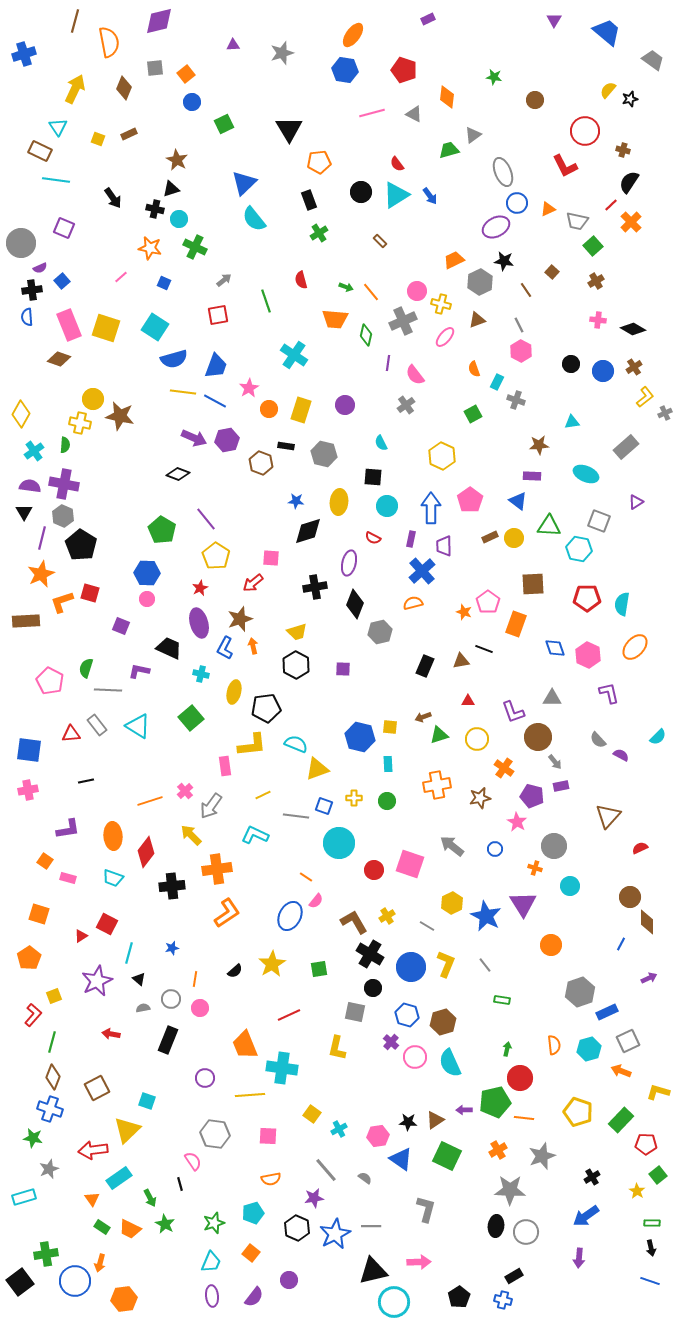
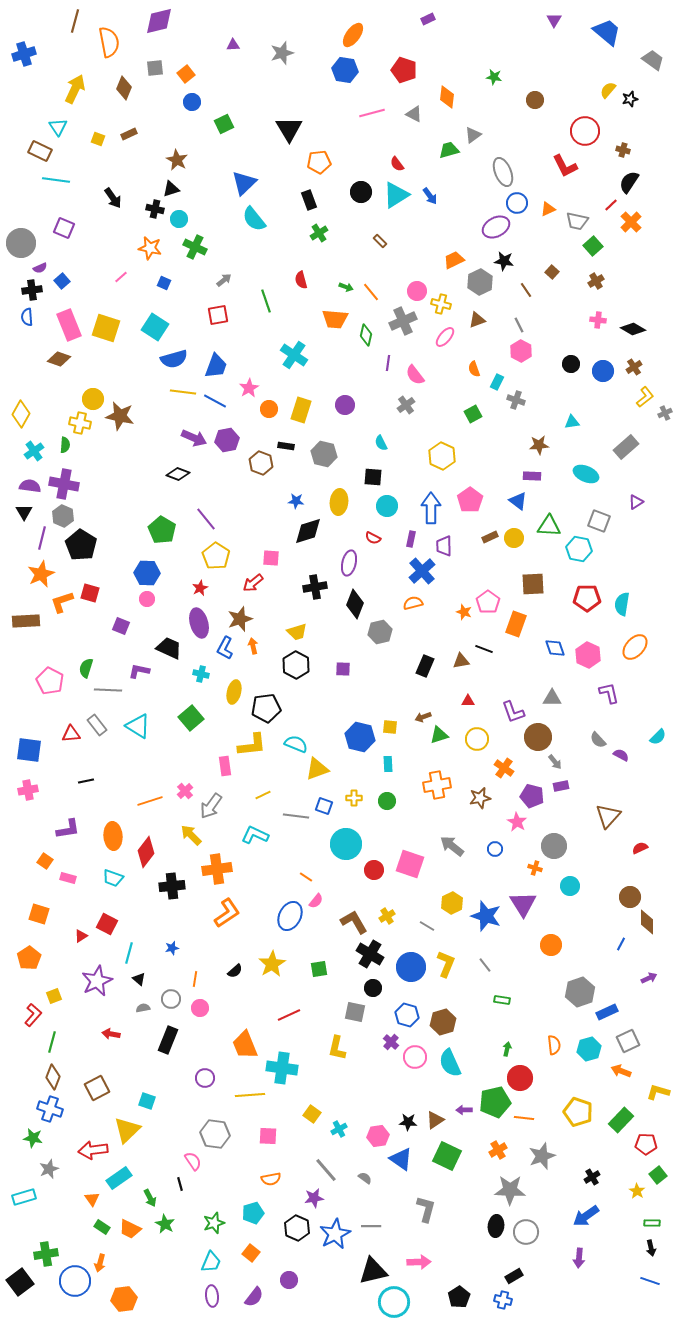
cyan circle at (339, 843): moved 7 px right, 1 px down
blue star at (486, 916): rotated 8 degrees counterclockwise
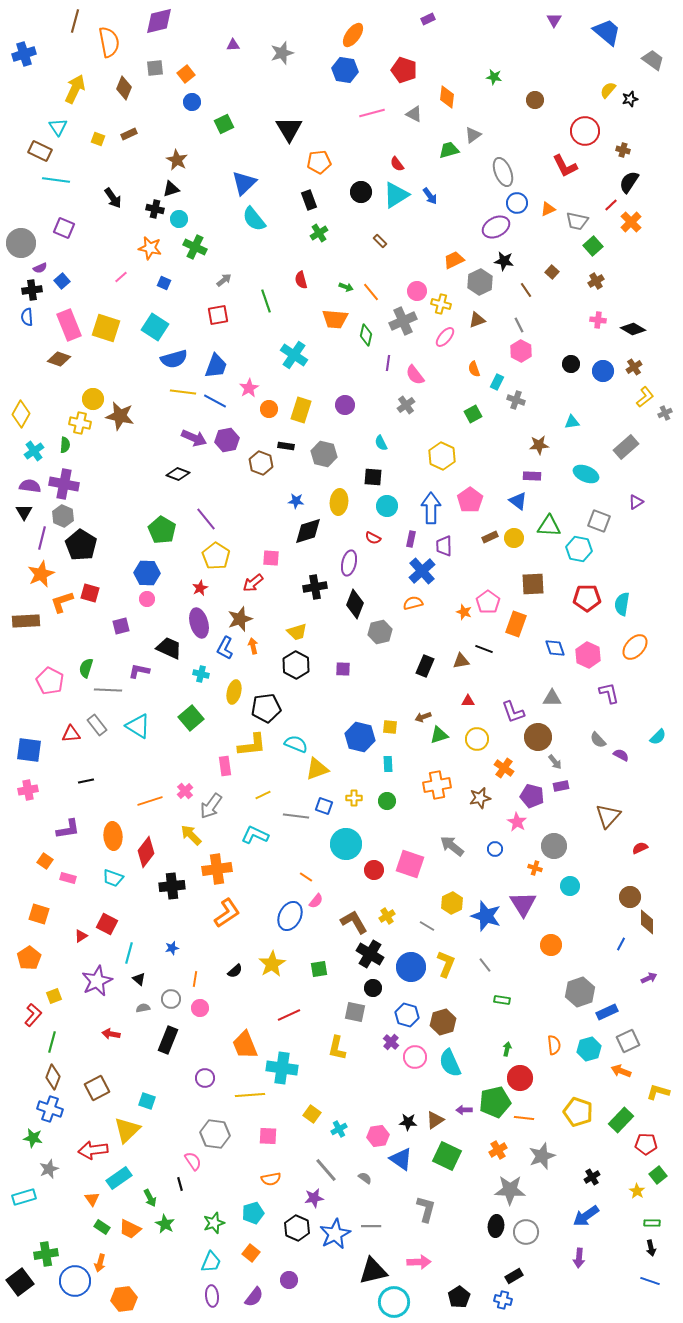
purple square at (121, 626): rotated 36 degrees counterclockwise
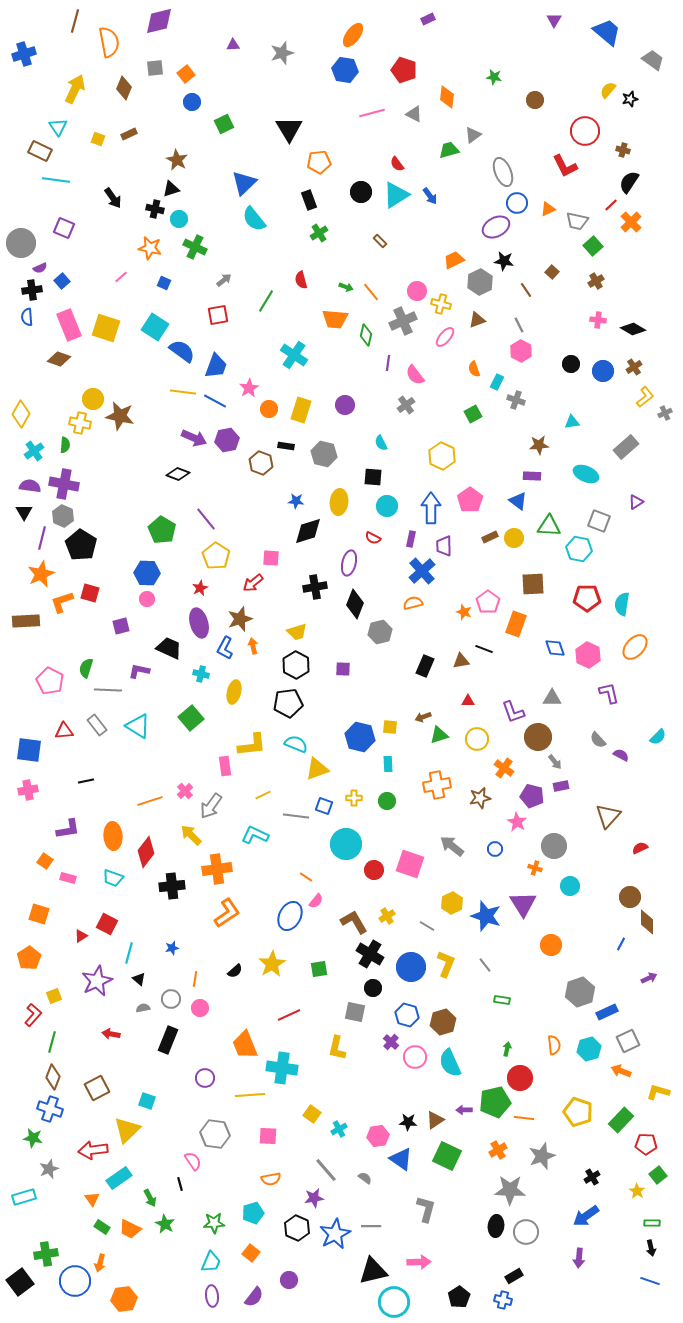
green line at (266, 301): rotated 50 degrees clockwise
blue semicircle at (174, 359): moved 8 px right, 8 px up; rotated 128 degrees counterclockwise
black pentagon at (266, 708): moved 22 px right, 5 px up
red triangle at (71, 734): moved 7 px left, 3 px up
green star at (214, 1223): rotated 15 degrees clockwise
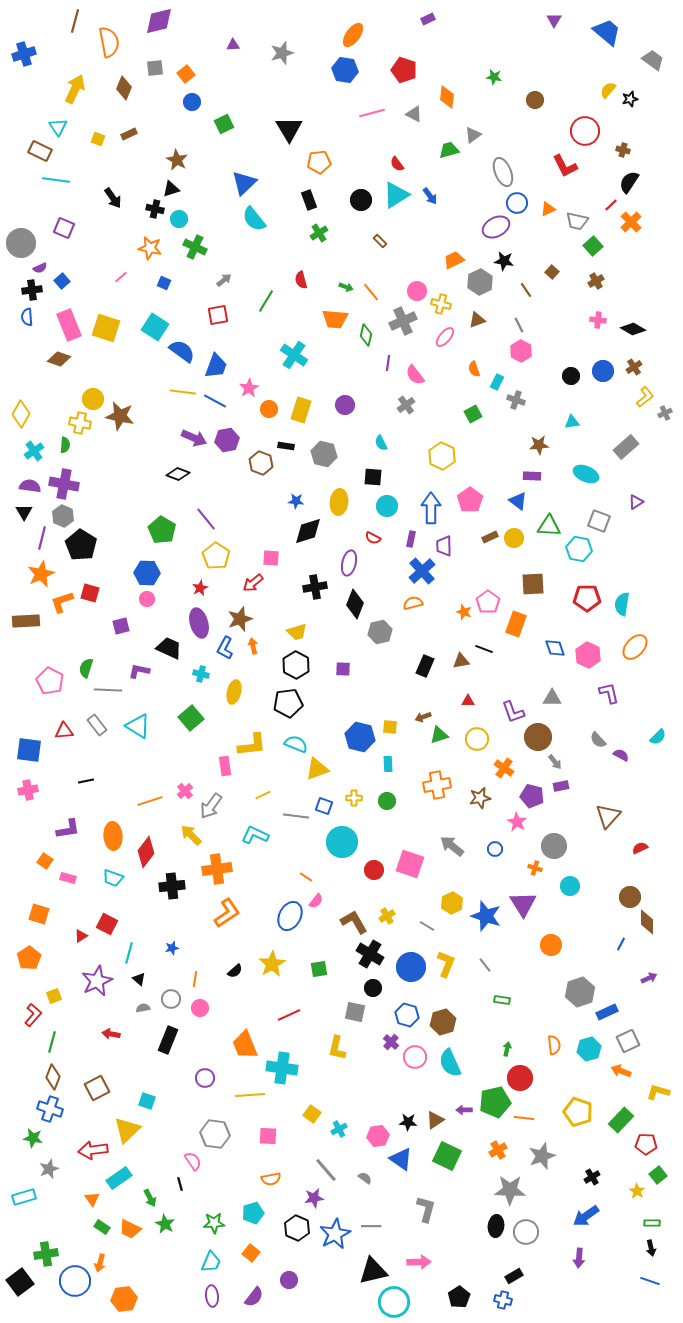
black circle at (361, 192): moved 8 px down
black circle at (571, 364): moved 12 px down
cyan circle at (346, 844): moved 4 px left, 2 px up
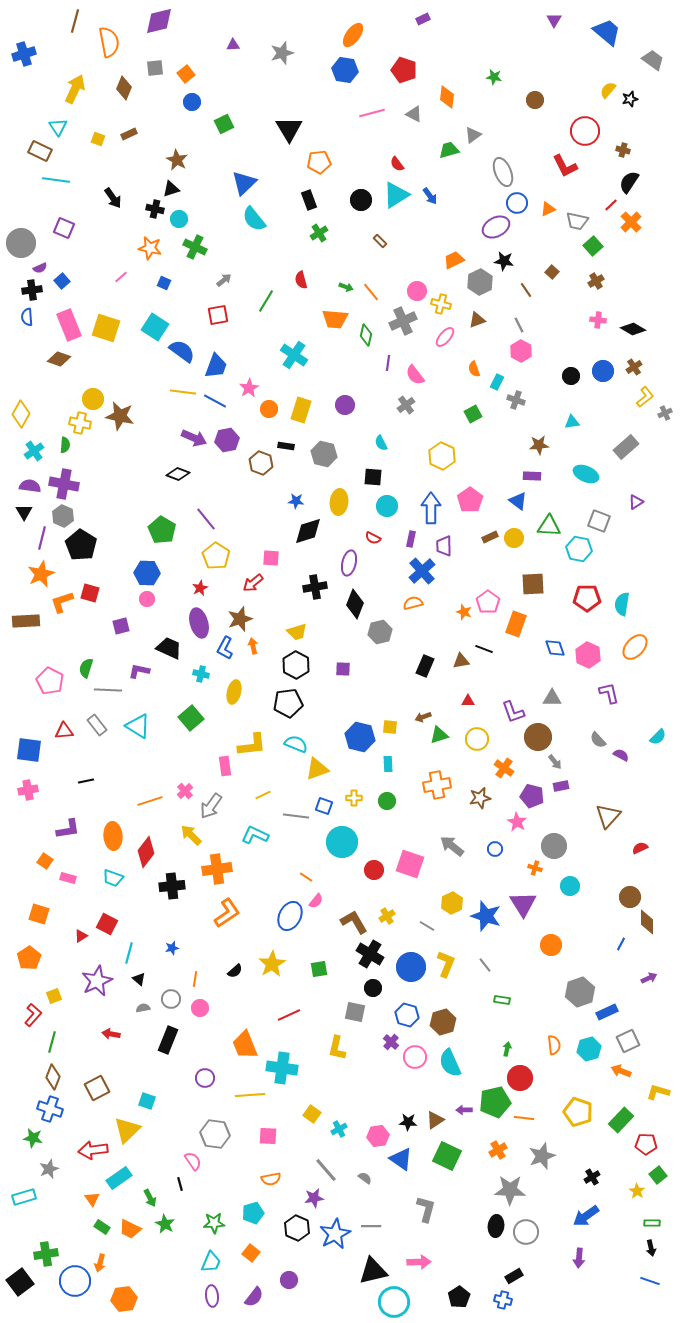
purple rectangle at (428, 19): moved 5 px left
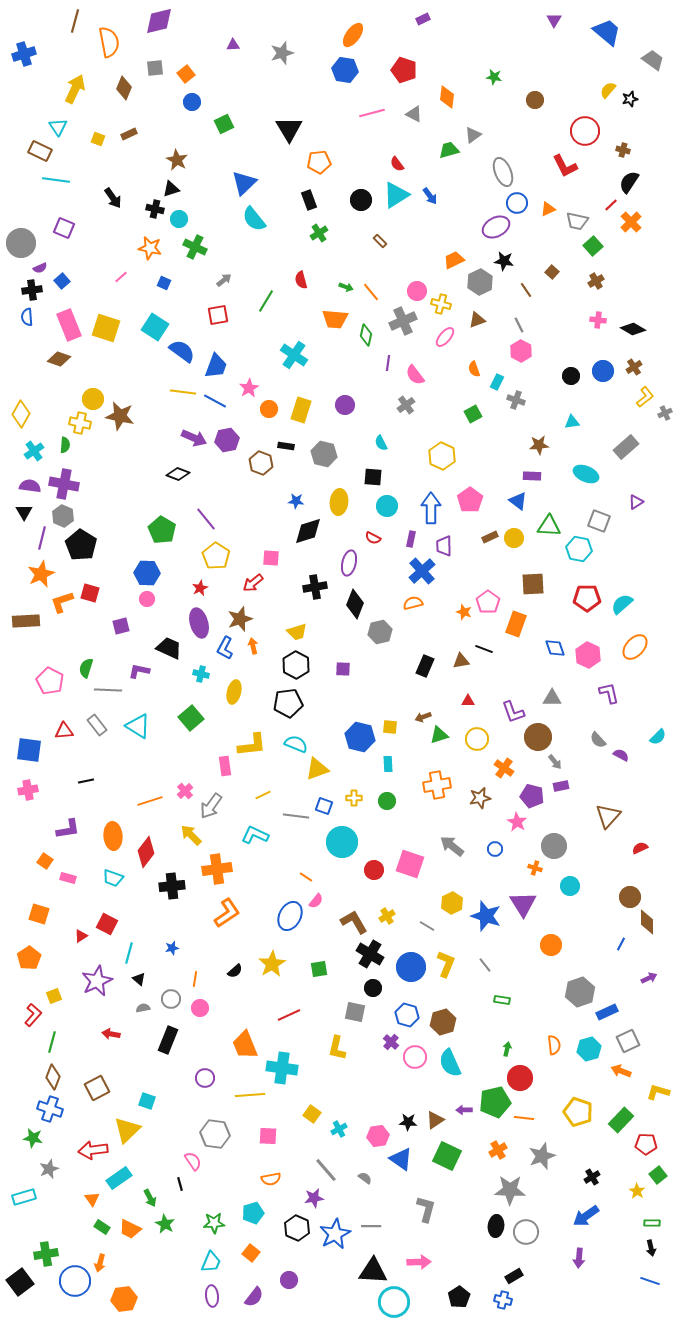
cyan semicircle at (622, 604): rotated 40 degrees clockwise
black triangle at (373, 1271): rotated 16 degrees clockwise
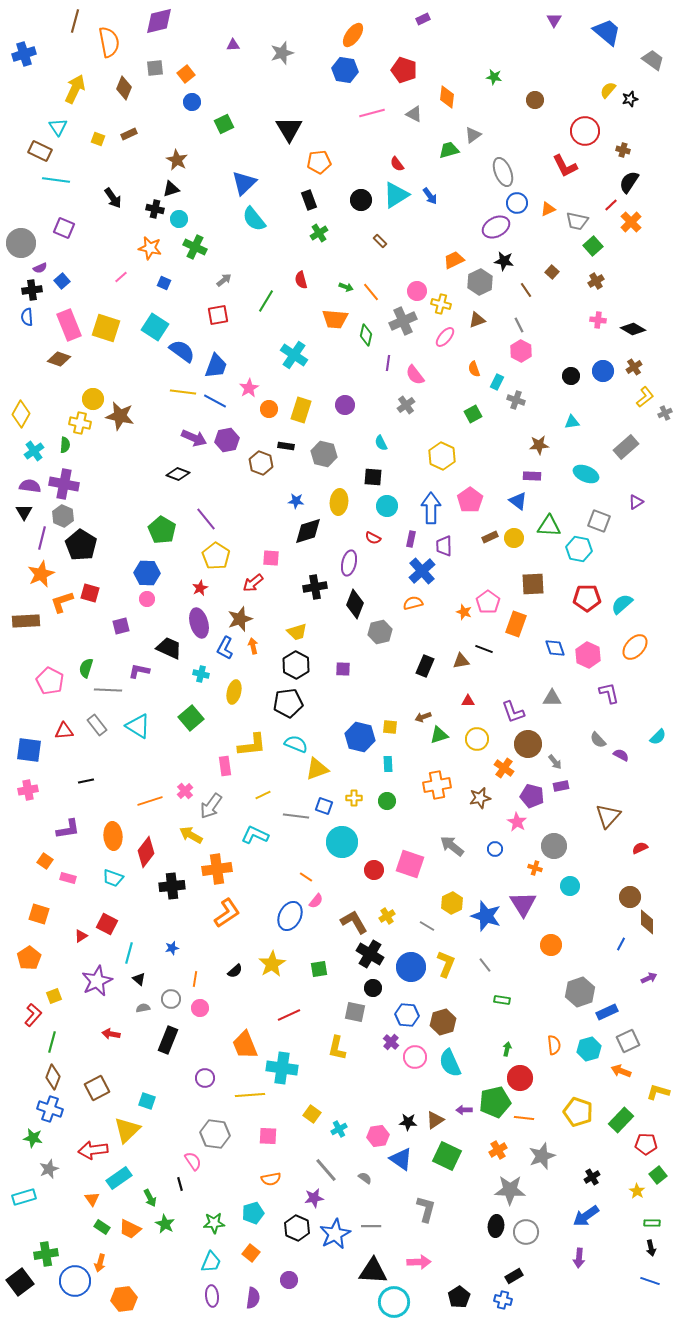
brown circle at (538, 737): moved 10 px left, 7 px down
yellow arrow at (191, 835): rotated 15 degrees counterclockwise
blue hexagon at (407, 1015): rotated 10 degrees counterclockwise
purple semicircle at (254, 1297): moved 1 px left, 1 px down; rotated 30 degrees counterclockwise
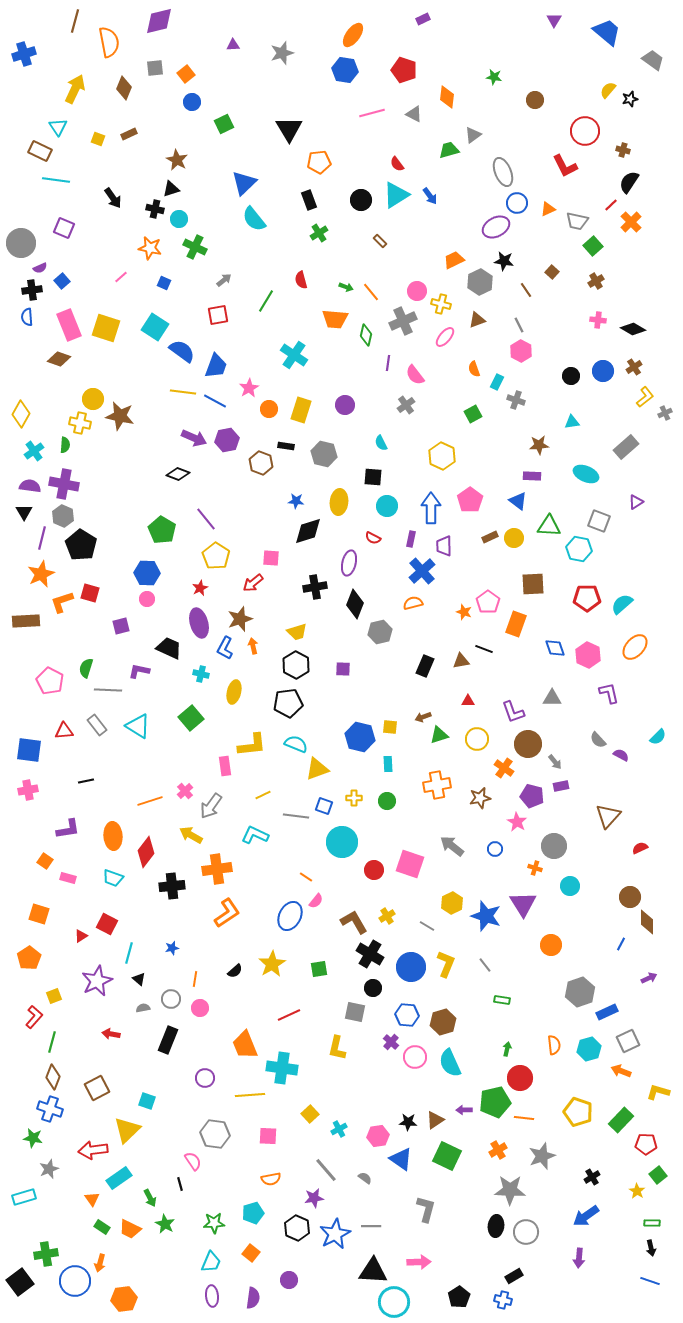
red L-shape at (33, 1015): moved 1 px right, 2 px down
yellow square at (312, 1114): moved 2 px left; rotated 12 degrees clockwise
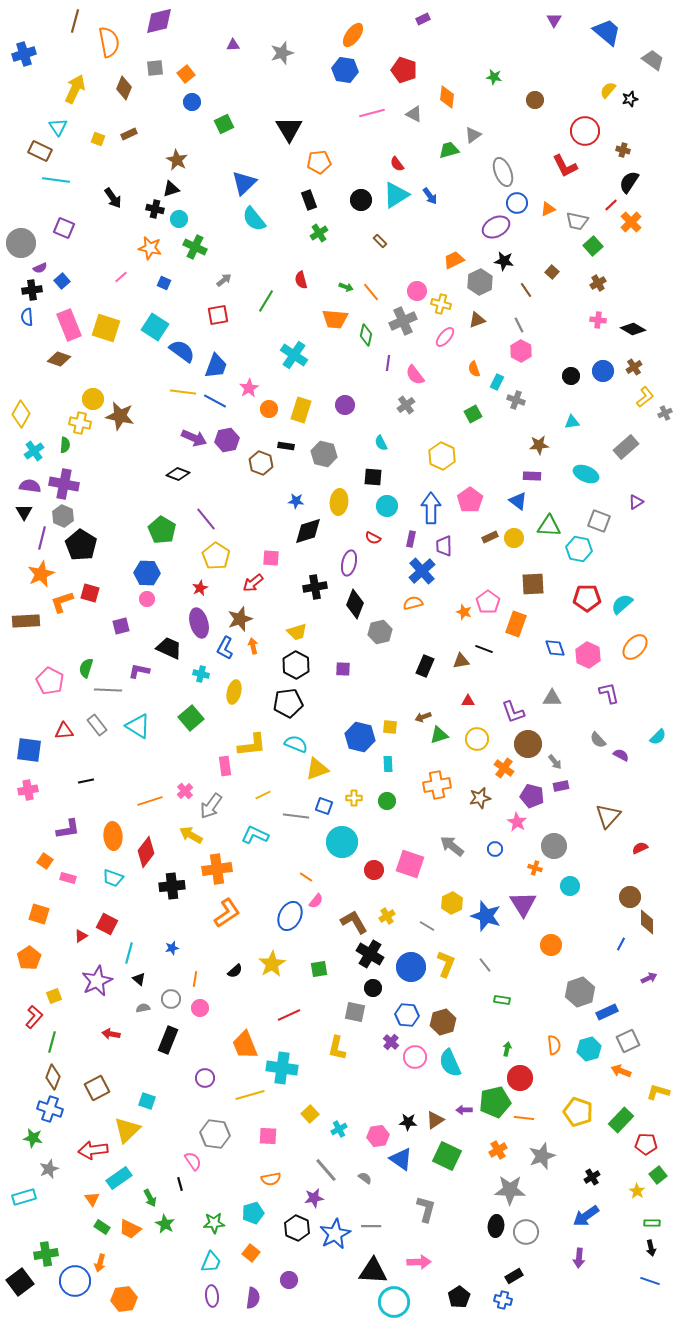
brown cross at (596, 281): moved 2 px right, 2 px down
yellow line at (250, 1095): rotated 12 degrees counterclockwise
